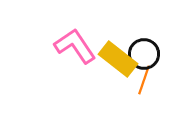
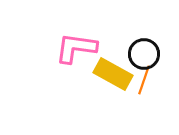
pink L-shape: moved 1 px right, 2 px down; rotated 48 degrees counterclockwise
yellow rectangle: moved 5 px left, 15 px down; rotated 9 degrees counterclockwise
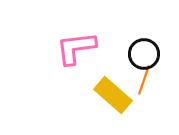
pink L-shape: rotated 15 degrees counterclockwise
yellow rectangle: moved 21 px down; rotated 12 degrees clockwise
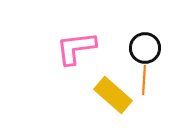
black circle: moved 1 px right, 6 px up
orange line: rotated 16 degrees counterclockwise
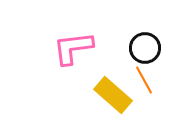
pink L-shape: moved 3 px left
orange line: rotated 32 degrees counterclockwise
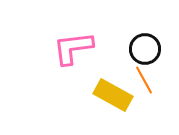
black circle: moved 1 px down
yellow rectangle: rotated 12 degrees counterclockwise
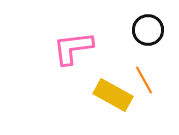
black circle: moved 3 px right, 19 px up
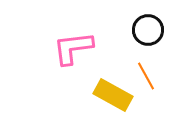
orange line: moved 2 px right, 4 px up
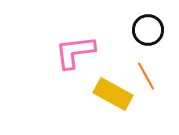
pink L-shape: moved 2 px right, 4 px down
yellow rectangle: moved 1 px up
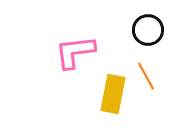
yellow rectangle: rotated 72 degrees clockwise
